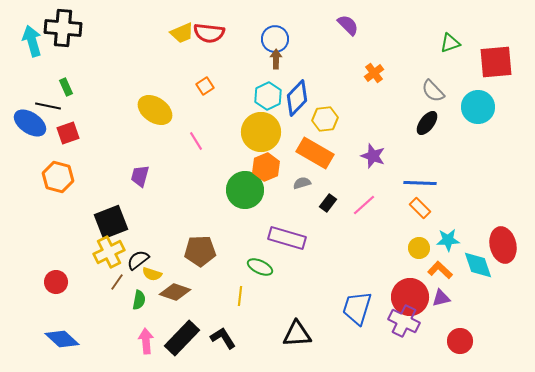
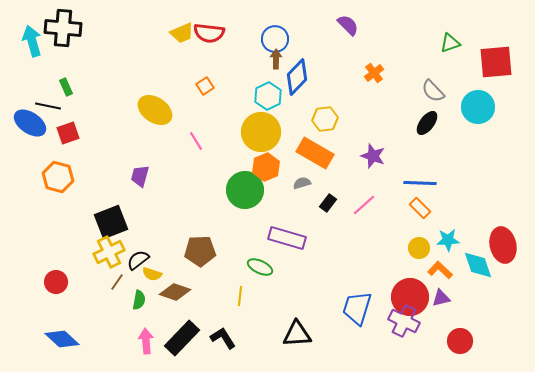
blue diamond at (297, 98): moved 21 px up
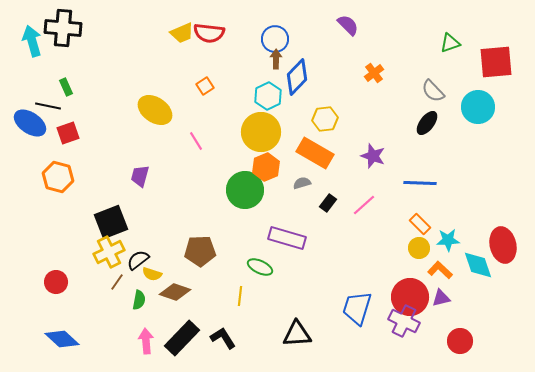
orange rectangle at (420, 208): moved 16 px down
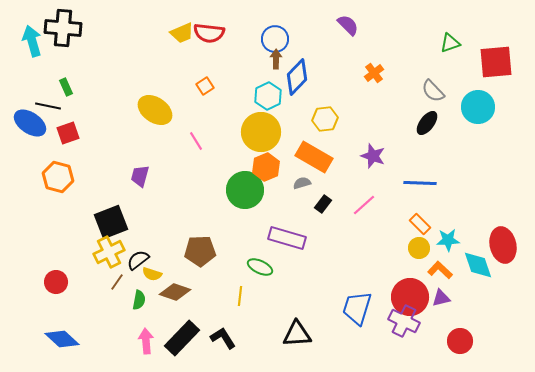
orange rectangle at (315, 153): moved 1 px left, 4 px down
black rectangle at (328, 203): moved 5 px left, 1 px down
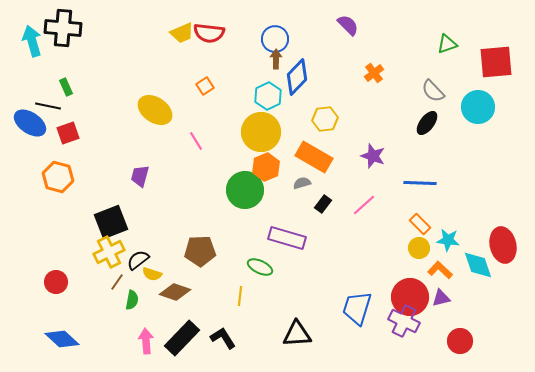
green triangle at (450, 43): moved 3 px left, 1 px down
cyan star at (448, 240): rotated 10 degrees clockwise
green semicircle at (139, 300): moved 7 px left
